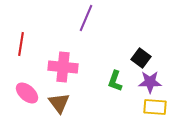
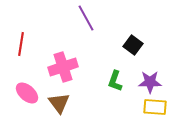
purple line: rotated 52 degrees counterclockwise
black square: moved 8 px left, 13 px up
pink cross: rotated 24 degrees counterclockwise
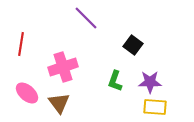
purple line: rotated 16 degrees counterclockwise
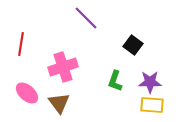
yellow rectangle: moved 3 px left, 2 px up
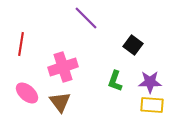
brown triangle: moved 1 px right, 1 px up
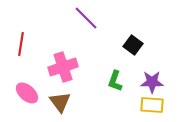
purple star: moved 2 px right
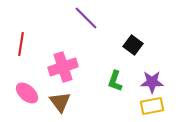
yellow rectangle: moved 1 px down; rotated 15 degrees counterclockwise
